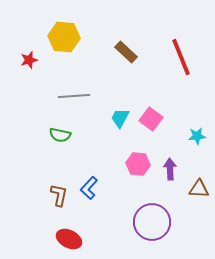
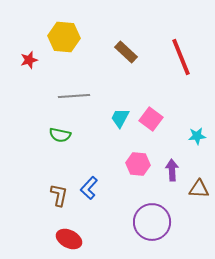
purple arrow: moved 2 px right, 1 px down
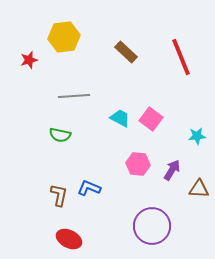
yellow hexagon: rotated 12 degrees counterclockwise
cyan trapezoid: rotated 90 degrees clockwise
purple arrow: rotated 35 degrees clockwise
blue L-shape: rotated 70 degrees clockwise
purple circle: moved 4 px down
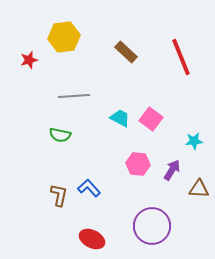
cyan star: moved 3 px left, 5 px down
blue L-shape: rotated 25 degrees clockwise
red ellipse: moved 23 px right
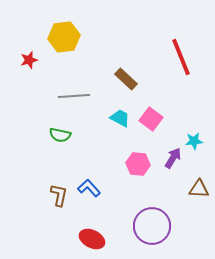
brown rectangle: moved 27 px down
purple arrow: moved 1 px right, 12 px up
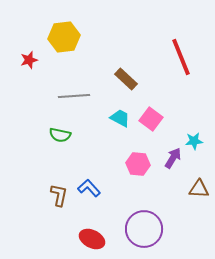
purple circle: moved 8 px left, 3 px down
